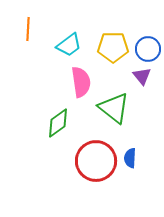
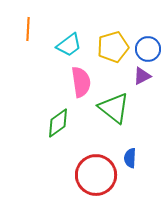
yellow pentagon: rotated 16 degrees counterclockwise
purple triangle: rotated 42 degrees clockwise
red circle: moved 14 px down
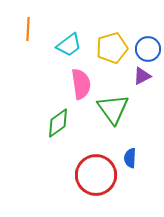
yellow pentagon: moved 1 px left, 1 px down
pink semicircle: moved 2 px down
green triangle: moved 1 px left, 1 px down; rotated 16 degrees clockwise
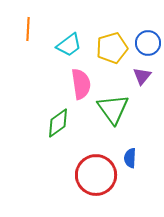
blue circle: moved 6 px up
purple triangle: rotated 24 degrees counterclockwise
